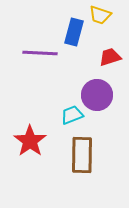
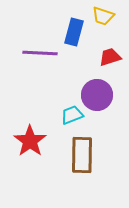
yellow trapezoid: moved 3 px right, 1 px down
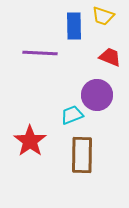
blue rectangle: moved 6 px up; rotated 16 degrees counterclockwise
red trapezoid: rotated 40 degrees clockwise
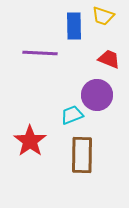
red trapezoid: moved 1 px left, 2 px down
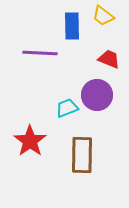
yellow trapezoid: rotated 20 degrees clockwise
blue rectangle: moved 2 px left
cyan trapezoid: moved 5 px left, 7 px up
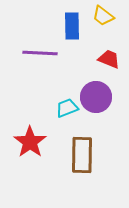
purple circle: moved 1 px left, 2 px down
red star: moved 1 px down
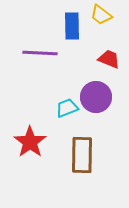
yellow trapezoid: moved 2 px left, 1 px up
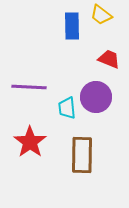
purple line: moved 11 px left, 34 px down
cyan trapezoid: rotated 75 degrees counterclockwise
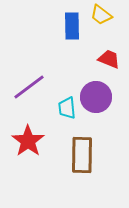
purple line: rotated 40 degrees counterclockwise
red star: moved 2 px left, 1 px up
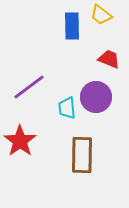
red star: moved 8 px left
